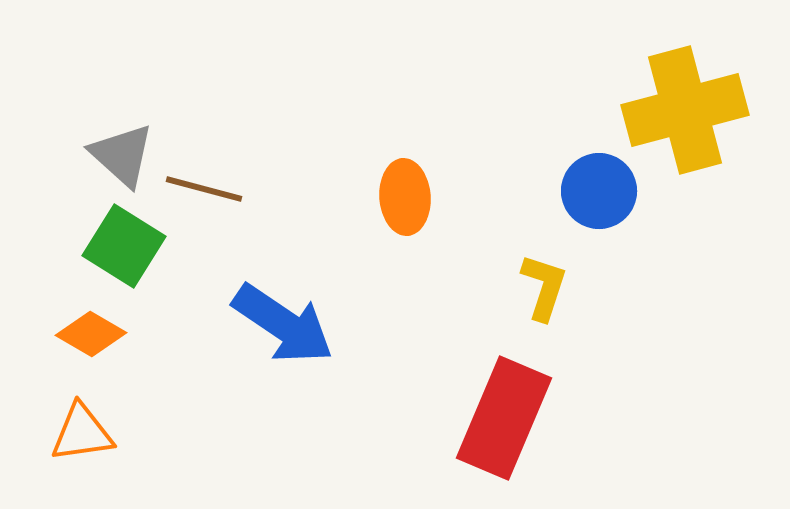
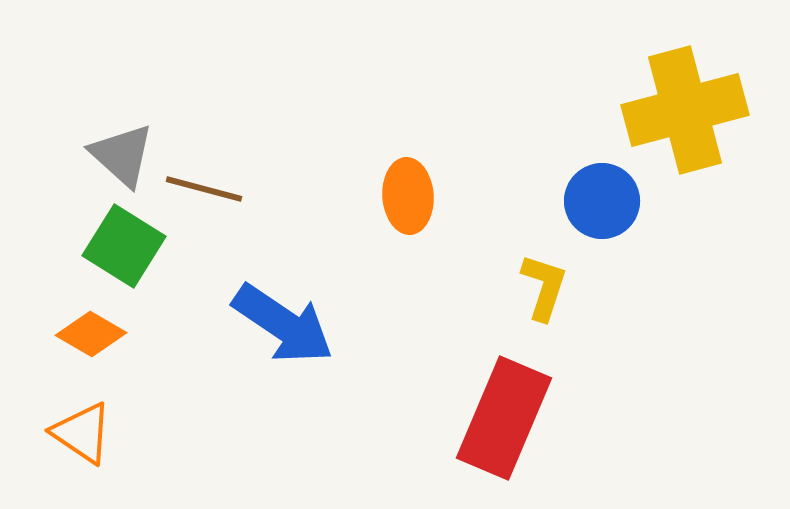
blue circle: moved 3 px right, 10 px down
orange ellipse: moved 3 px right, 1 px up
orange triangle: rotated 42 degrees clockwise
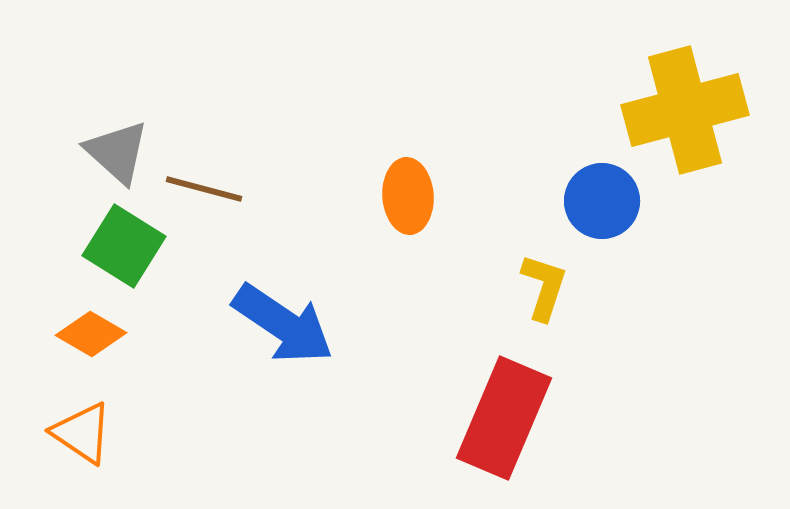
gray triangle: moved 5 px left, 3 px up
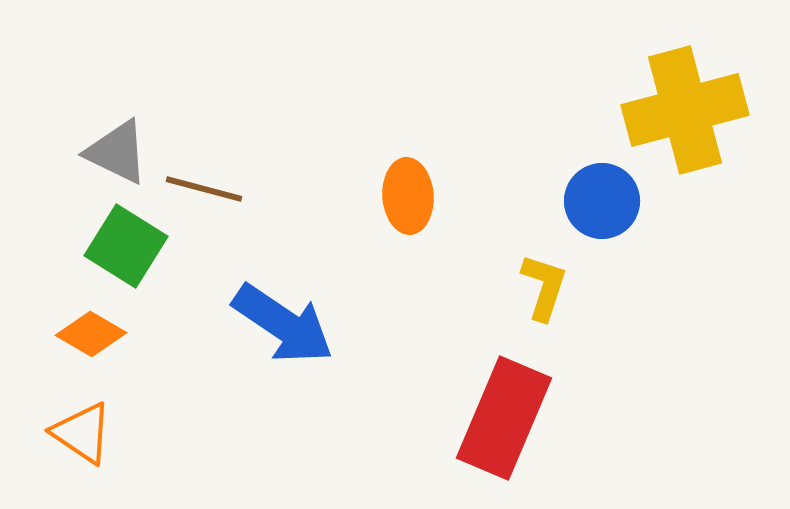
gray triangle: rotated 16 degrees counterclockwise
green square: moved 2 px right
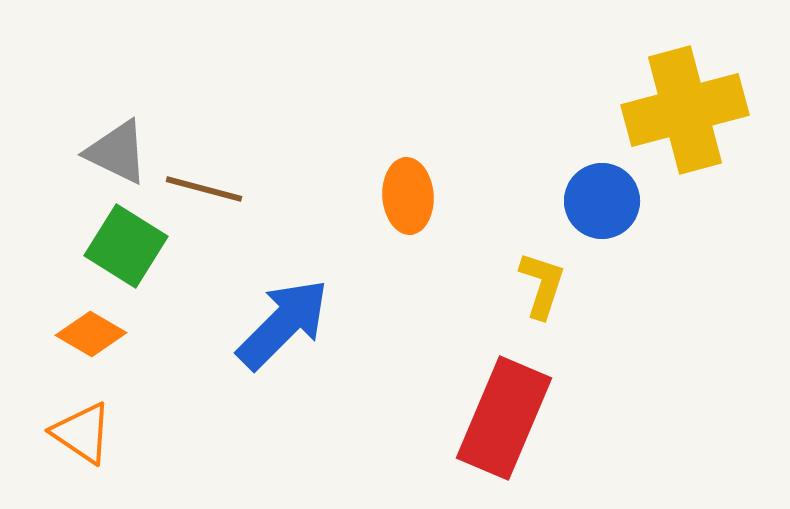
yellow L-shape: moved 2 px left, 2 px up
blue arrow: rotated 79 degrees counterclockwise
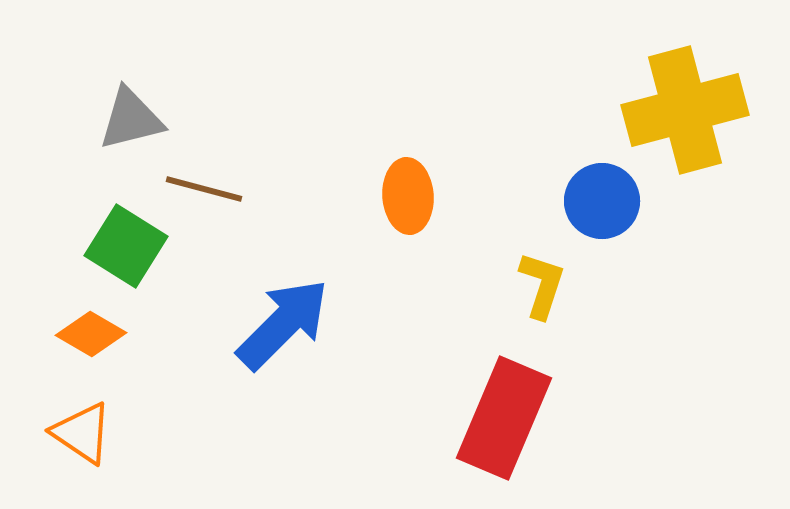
gray triangle: moved 14 px right, 33 px up; rotated 40 degrees counterclockwise
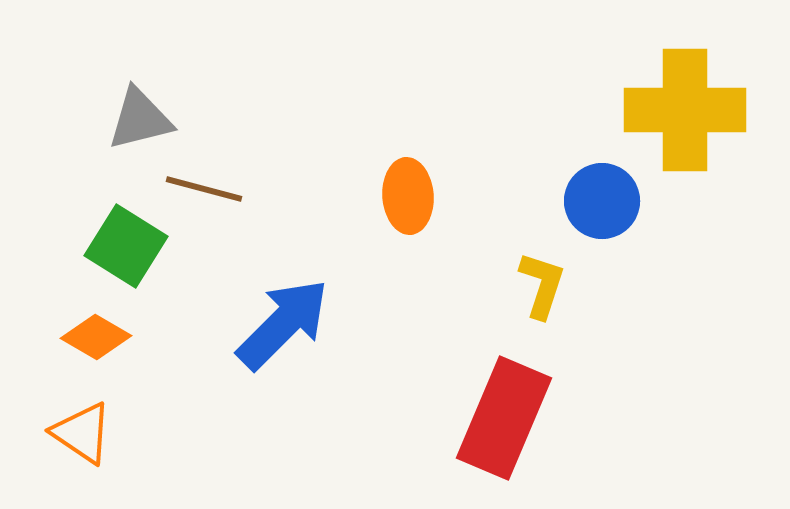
yellow cross: rotated 15 degrees clockwise
gray triangle: moved 9 px right
orange diamond: moved 5 px right, 3 px down
